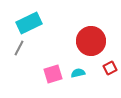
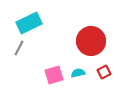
red square: moved 6 px left, 4 px down
pink square: moved 1 px right, 1 px down
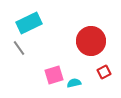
gray line: rotated 63 degrees counterclockwise
cyan semicircle: moved 4 px left, 10 px down
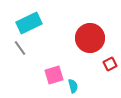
red circle: moved 1 px left, 3 px up
gray line: moved 1 px right
red square: moved 6 px right, 8 px up
cyan semicircle: moved 1 px left, 3 px down; rotated 88 degrees clockwise
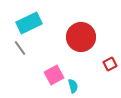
red circle: moved 9 px left, 1 px up
pink square: rotated 12 degrees counterclockwise
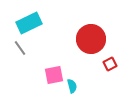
red circle: moved 10 px right, 2 px down
pink square: rotated 18 degrees clockwise
cyan semicircle: moved 1 px left
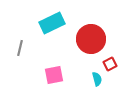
cyan rectangle: moved 23 px right
gray line: rotated 49 degrees clockwise
cyan semicircle: moved 25 px right, 7 px up
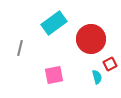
cyan rectangle: moved 2 px right; rotated 10 degrees counterclockwise
cyan semicircle: moved 2 px up
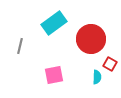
gray line: moved 2 px up
red square: rotated 32 degrees counterclockwise
cyan semicircle: rotated 16 degrees clockwise
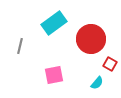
cyan semicircle: moved 6 px down; rotated 40 degrees clockwise
